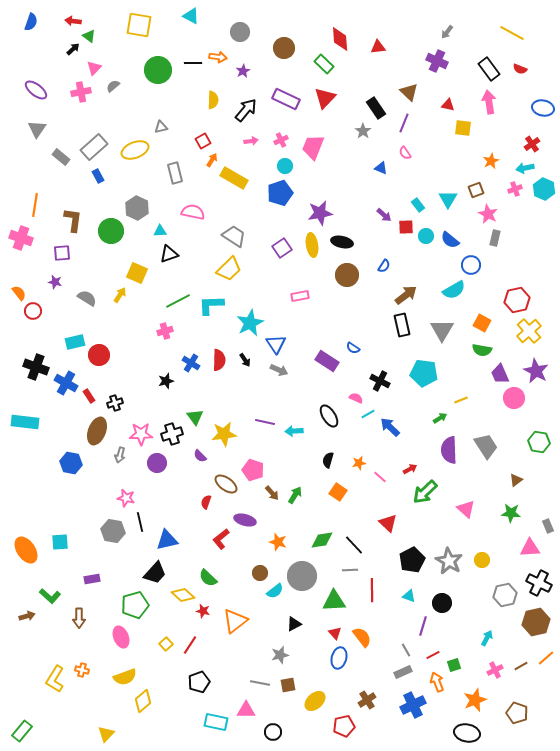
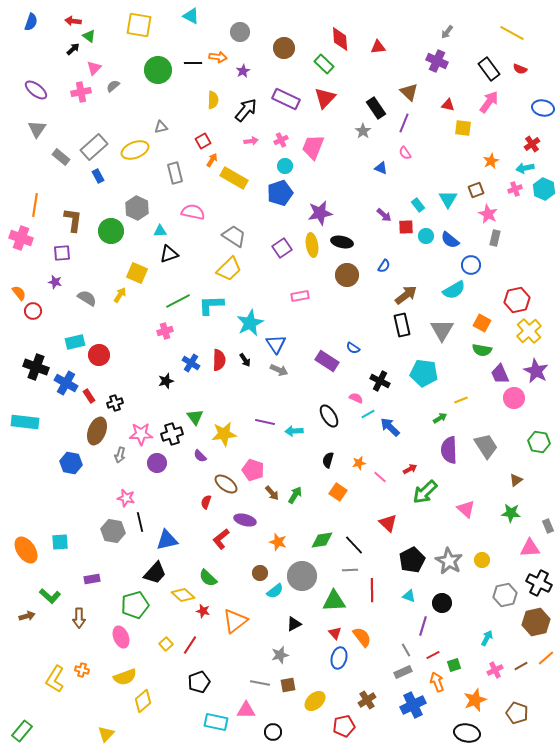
pink arrow at (489, 102): rotated 45 degrees clockwise
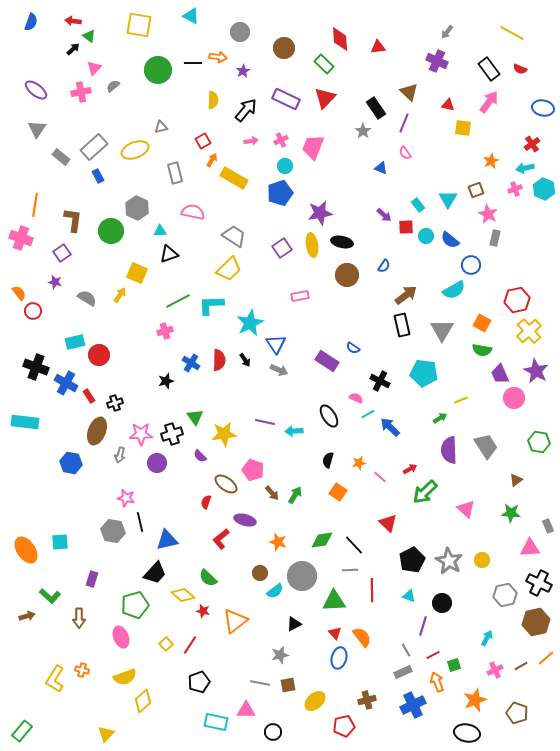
purple square at (62, 253): rotated 30 degrees counterclockwise
purple rectangle at (92, 579): rotated 63 degrees counterclockwise
brown cross at (367, 700): rotated 18 degrees clockwise
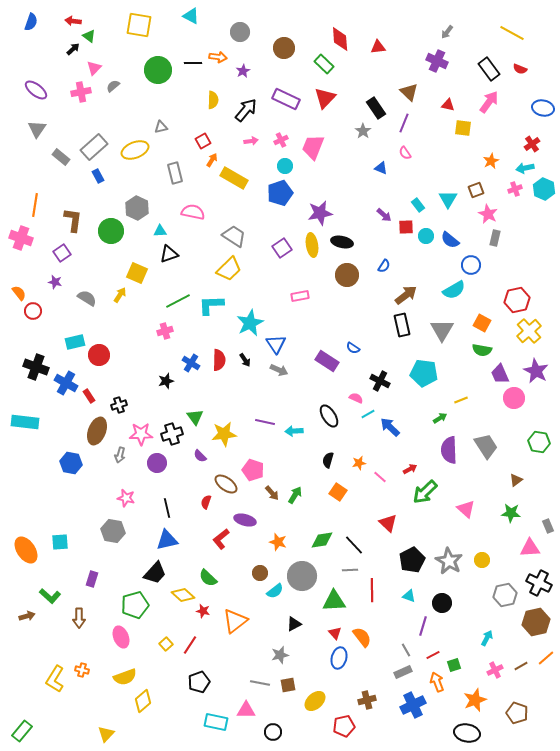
black cross at (115, 403): moved 4 px right, 2 px down
black line at (140, 522): moved 27 px right, 14 px up
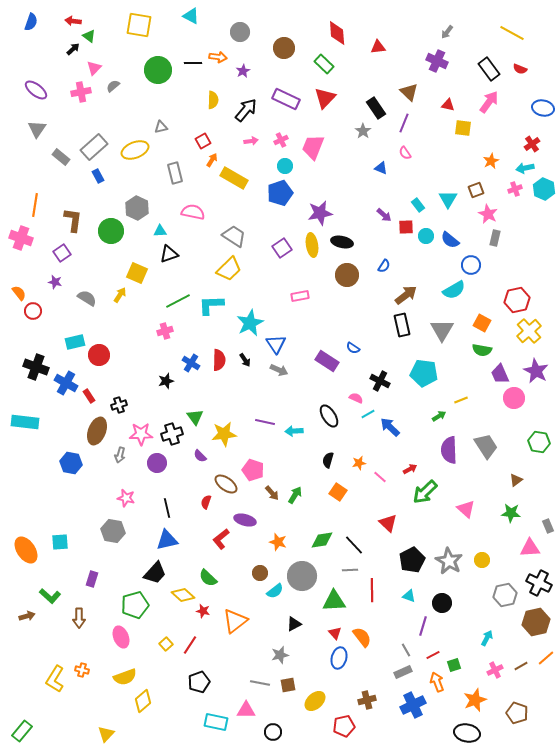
red diamond at (340, 39): moved 3 px left, 6 px up
green arrow at (440, 418): moved 1 px left, 2 px up
